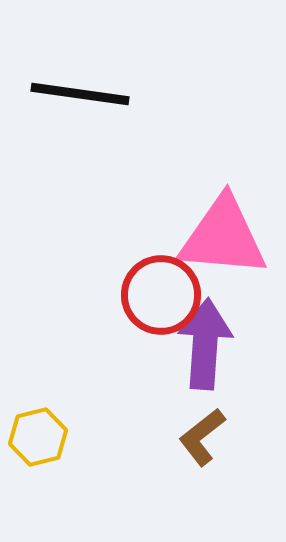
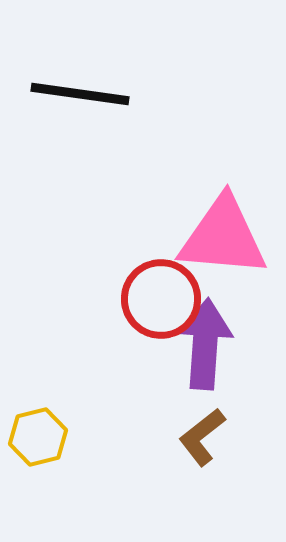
red circle: moved 4 px down
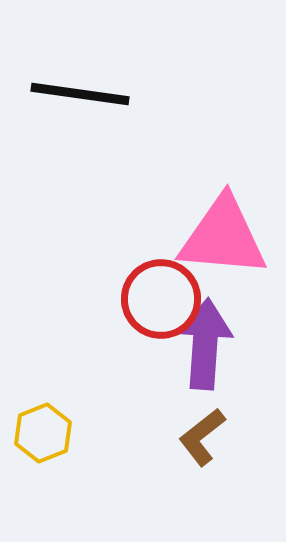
yellow hexagon: moved 5 px right, 4 px up; rotated 8 degrees counterclockwise
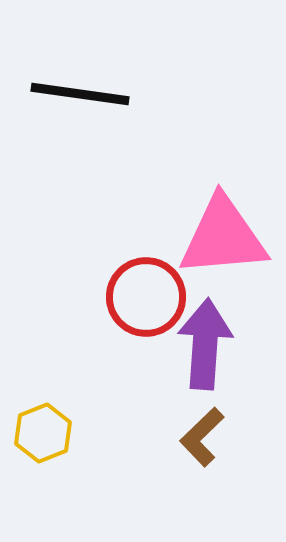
pink triangle: rotated 10 degrees counterclockwise
red circle: moved 15 px left, 2 px up
brown L-shape: rotated 6 degrees counterclockwise
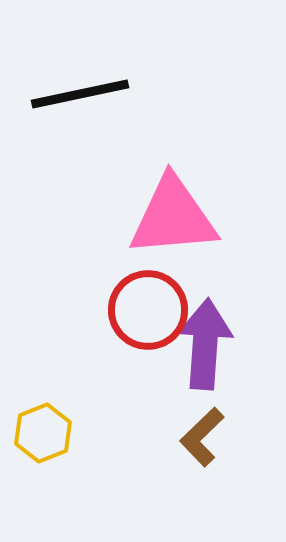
black line: rotated 20 degrees counterclockwise
pink triangle: moved 50 px left, 20 px up
red circle: moved 2 px right, 13 px down
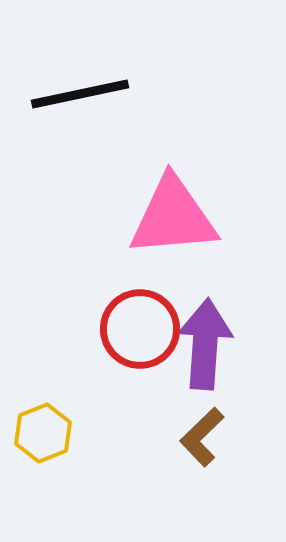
red circle: moved 8 px left, 19 px down
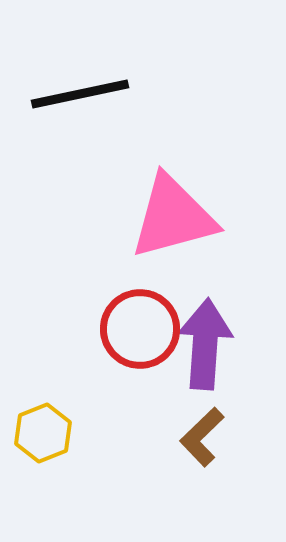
pink triangle: rotated 10 degrees counterclockwise
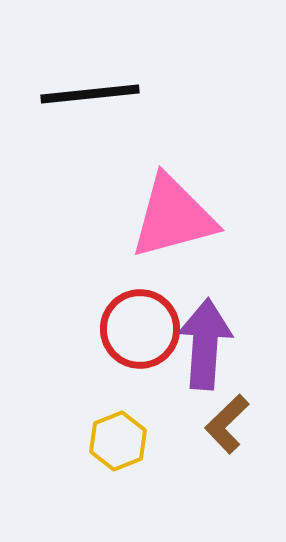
black line: moved 10 px right; rotated 6 degrees clockwise
yellow hexagon: moved 75 px right, 8 px down
brown L-shape: moved 25 px right, 13 px up
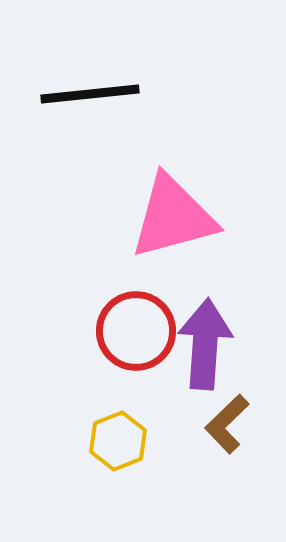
red circle: moved 4 px left, 2 px down
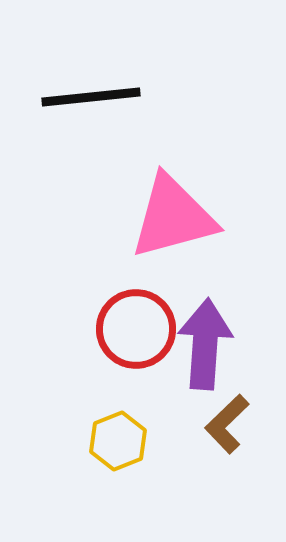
black line: moved 1 px right, 3 px down
red circle: moved 2 px up
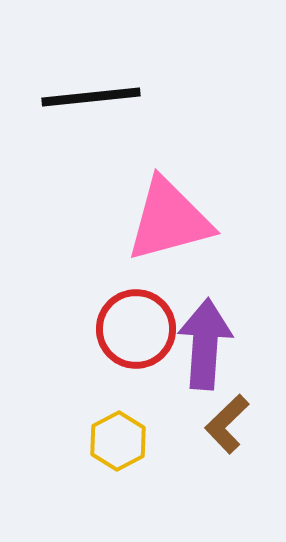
pink triangle: moved 4 px left, 3 px down
yellow hexagon: rotated 6 degrees counterclockwise
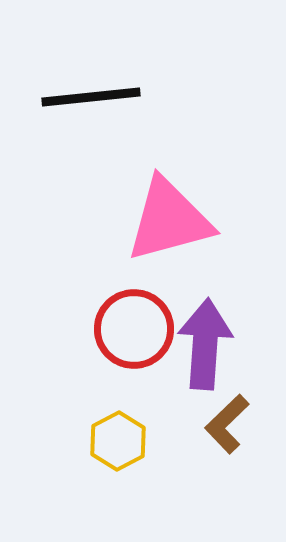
red circle: moved 2 px left
